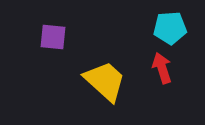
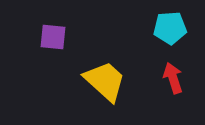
red arrow: moved 11 px right, 10 px down
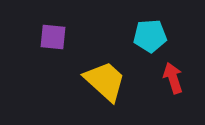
cyan pentagon: moved 20 px left, 8 px down
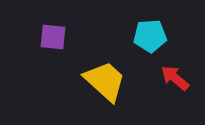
red arrow: moved 2 px right; rotated 32 degrees counterclockwise
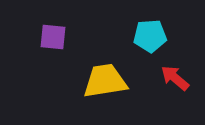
yellow trapezoid: rotated 51 degrees counterclockwise
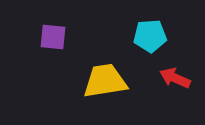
red arrow: rotated 16 degrees counterclockwise
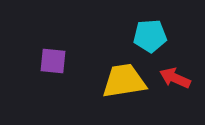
purple square: moved 24 px down
yellow trapezoid: moved 19 px right
